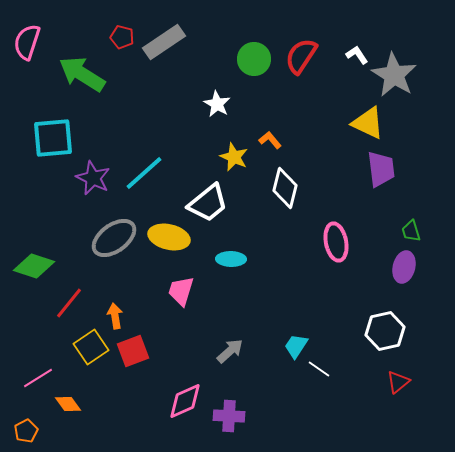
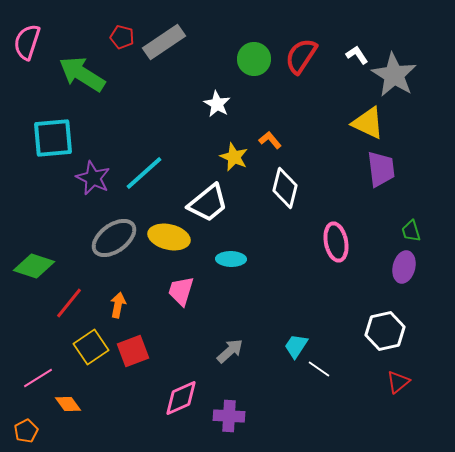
orange arrow: moved 3 px right, 11 px up; rotated 20 degrees clockwise
pink diamond: moved 4 px left, 3 px up
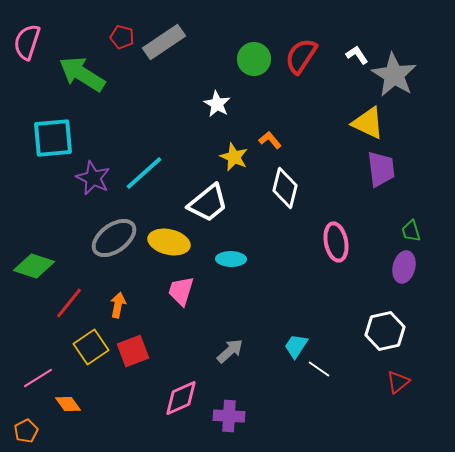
yellow ellipse: moved 5 px down
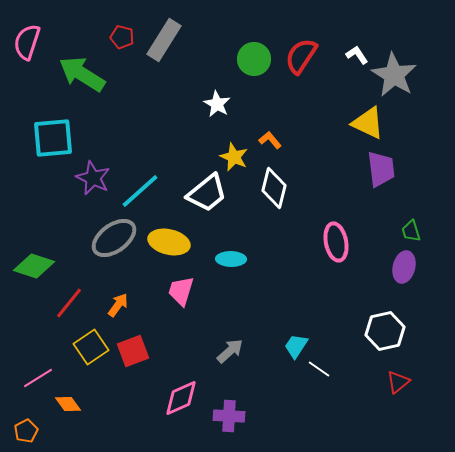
gray rectangle: moved 2 px up; rotated 24 degrees counterclockwise
cyan line: moved 4 px left, 18 px down
white diamond: moved 11 px left
white trapezoid: moved 1 px left, 10 px up
orange arrow: rotated 25 degrees clockwise
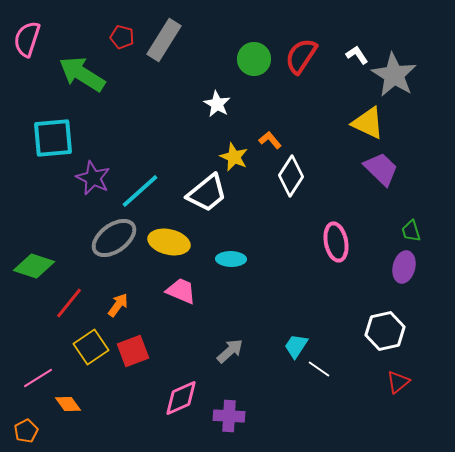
pink semicircle: moved 3 px up
purple trapezoid: rotated 39 degrees counterclockwise
white diamond: moved 17 px right, 12 px up; rotated 18 degrees clockwise
pink trapezoid: rotated 96 degrees clockwise
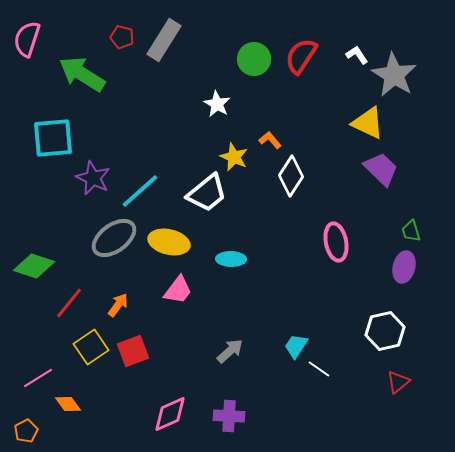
pink trapezoid: moved 3 px left, 1 px up; rotated 104 degrees clockwise
pink diamond: moved 11 px left, 16 px down
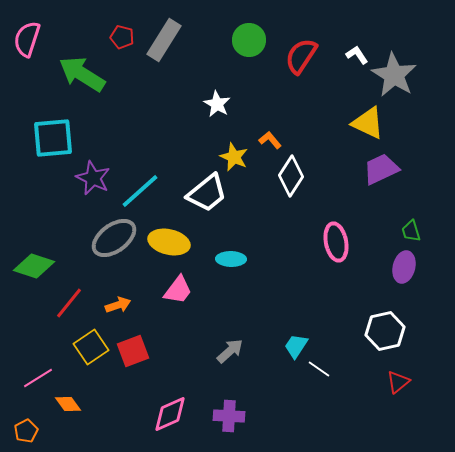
green circle: moved 5 px left, 19 px up
purple trapezoid: rotated 69 degrees counterclockwise
orange arrow: rotated 35 degrees clockwise
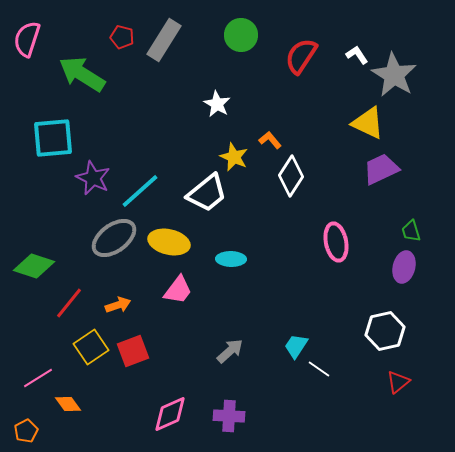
green circle: moved 8 px left, 5 px up
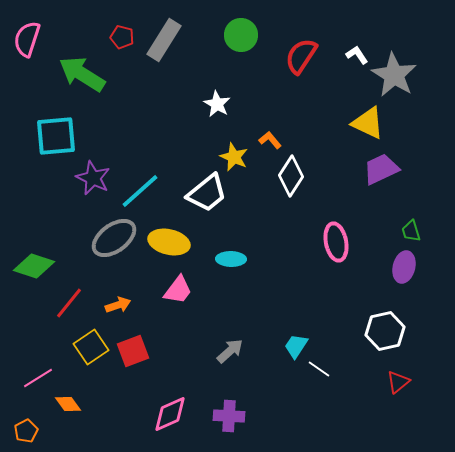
cyan square: moved 3 px right, 2 px up
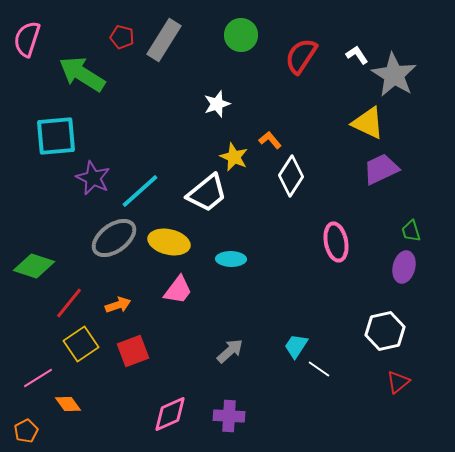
white star: rotated 24 degrees clockwise
yellow square: moved 10 px left, 3 px up
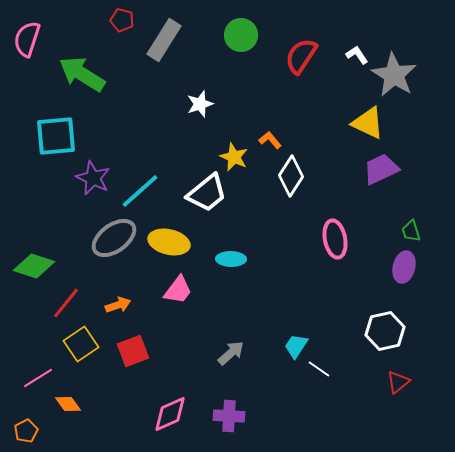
red pentagon: moved 17 px up
white star: moved 17 px left
pink ellipse: moved 1 px left, 3 px up
red line: moved 3 px left
gray arrow: moved 1 px right, 2 px down
